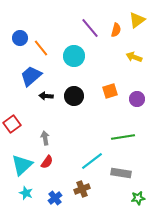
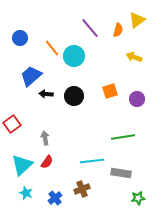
orange semicircle: moved 2 px right
orange line: moved 11 px right
black arrow: moved 2 px up
cyan line: rotated 30 degrees clockwise
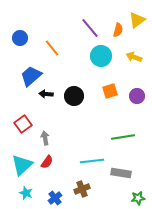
cyan circle: moved 27 px right
purple circle: moved 3 px up
red square: moved 11 px right
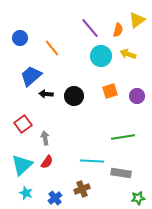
yellow arrow: moved 6 px left, 3 px up
cyan line: rotated 10 degrees clockwise
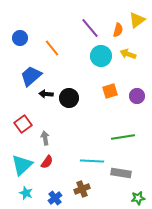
black circle: moved 5 px left, 2 px down
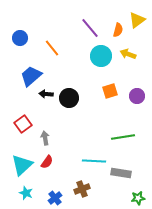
cyan line: moved 2 px right
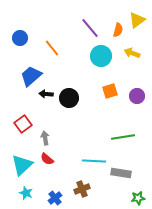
yellow arrow: moved 4 px right, 1 px up
red semicircle: moved 3 px up; rotated 96 degrees clockwise
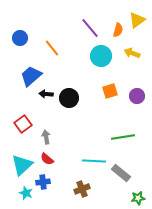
gray arrow: moved 1 px right, 1 px up
gray rectangle: rotated 30 degrees clockwise
blue cross: moved 12 px left, 16 px up; rotated 32 degrees clockwise
